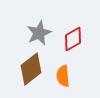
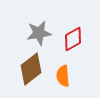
gray star: rotated 15 degrees clockwise
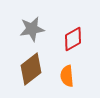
gray star: moved 7 px left, 4 px up
orange semicircle: moved 4 px right
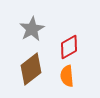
gray star: rotated 20 degrees counterclockwise
red diamond: moved 4 px left, 8 px down
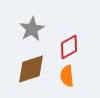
brown diamond: rotated 20 degrees clockwise
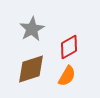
orange semicircle: rotated 145 degrees counterclockwise
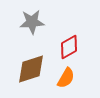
gray star: moved 7 px up; rotated 25 degrees clockwise
orange semicircle: moved 1 px left, 2 px down
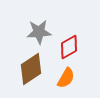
gray star: moved 7 px right, 10 px down
brown diamond: rotated 16 degrees counterclockwise
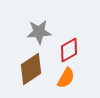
red diamond: moved 3 px down
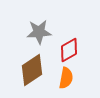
brown diamond: moved 1 px right, 1 px down
orange semicircle: rotated 20 degrees counterclockwise
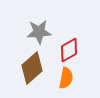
brown diamond: moved 2 px up; rotated 8 degrees counterclockwise
